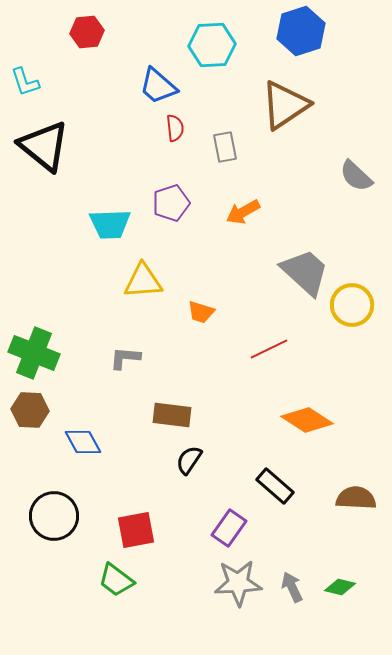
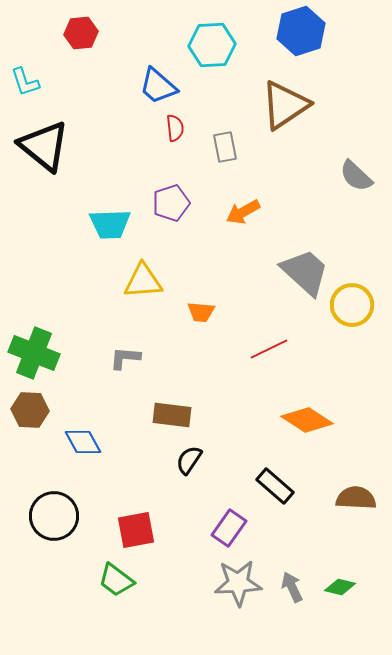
red hexagon: moved 6 px left, 1 px down
orange trapezoid: rotated 12 degrees counterclockwise
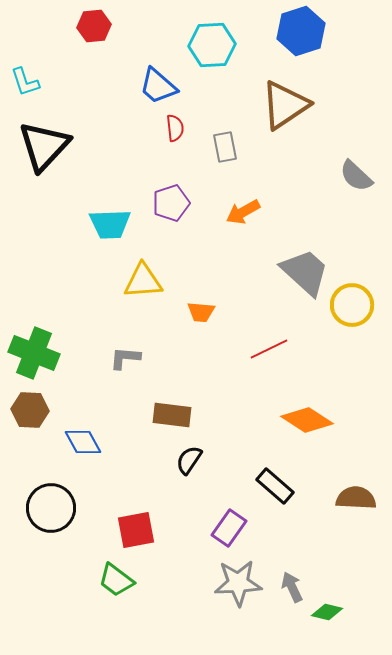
red hexagon: moved 13 px right, 7 px up
black triangle: rotated 34 degrees clockwise
black circle: moved 3 px left, 8 px up
green diamond: moved 13 px left, 25 px down
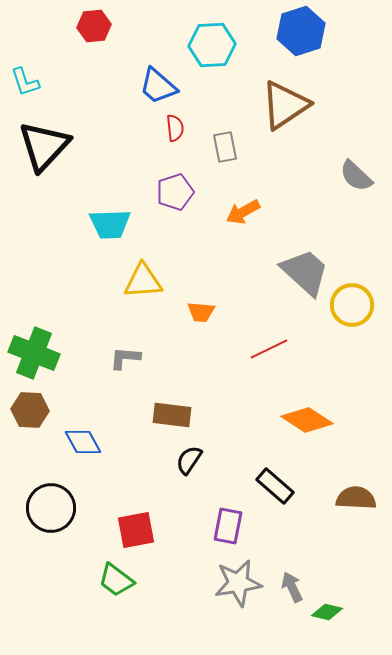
purple pentagon: moved 4 px right, 11 px up
purple rectangle: moved 1 px left, 2 px up; rotated 24 degrees counterclockwise
gray star: rotated 6 degrees counterclockwise
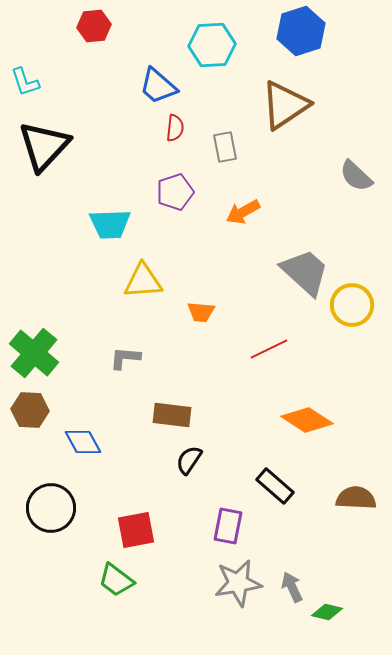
red semicircle: rotated 12 degrees clockwise
green cross: rotated 18 degrees clockwise
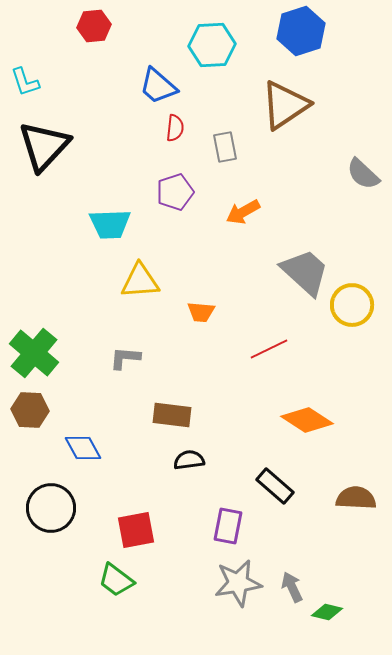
gray semicircle: moved 7 px right, 2 px up
yellow triangle: moved 3 px left
blue diamond: moved 6 px down
black semicircle: rotated 48 degrees clockwise
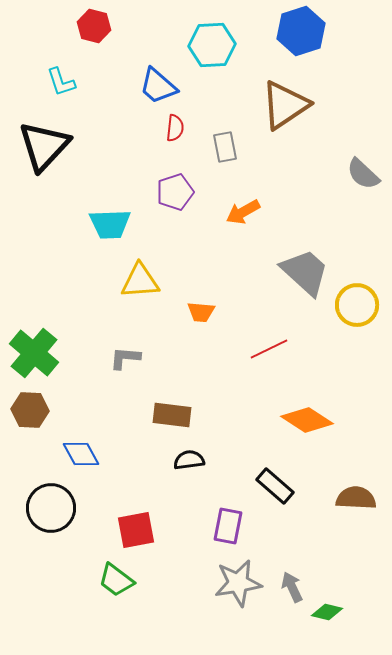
red hexagon: rotated 20 degrees clockwise
cyan L-shape: moved 36 px right
yellow circle: moved 5 px right
blue diamond: moved 2 px left, 6 px down
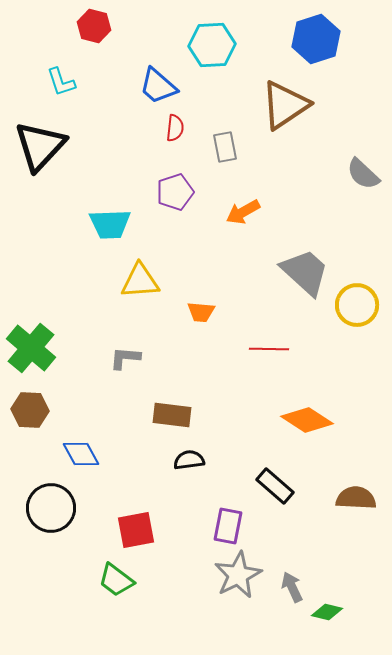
blue hexagon: moved 15 px right, 8 px down
black triangle: moved 4 px left
red line: rotated 27 degrees clockwise
green cross: moved 3 px left, 5 px up
gray star: moved 8 px up; rotated 18 degrees counterclockwise
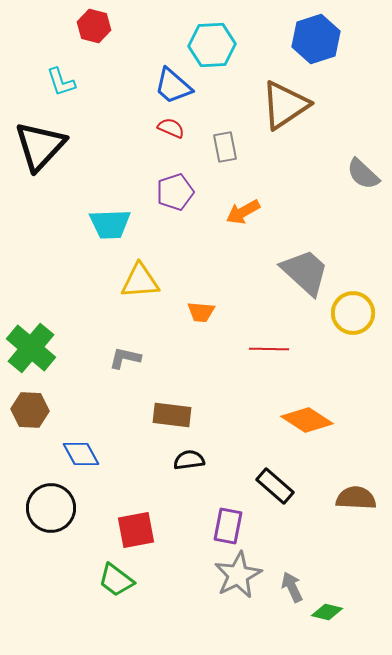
blue trapezoid: moved 15 px right
red semicircle: moved 4 px left; rotated 72 degrees counterclockwise
yellow circle: moved 4 px left, 8 px down
gray L-shape: rotated 8 degrees clockwise
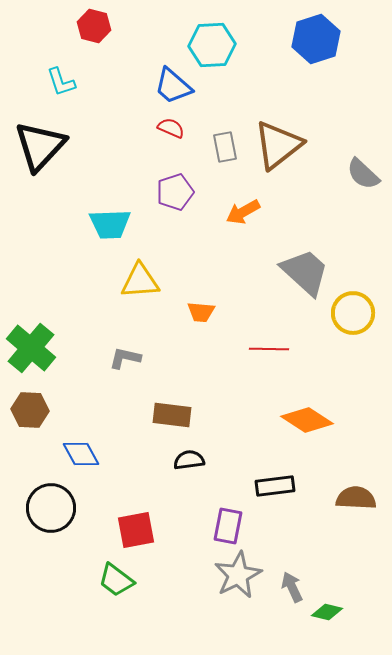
brown triangle: moved 7 px left, 40 px down; rotated 4 degrees counterclockwise
black rectangle: rotated 48 degrees counterclockwise
